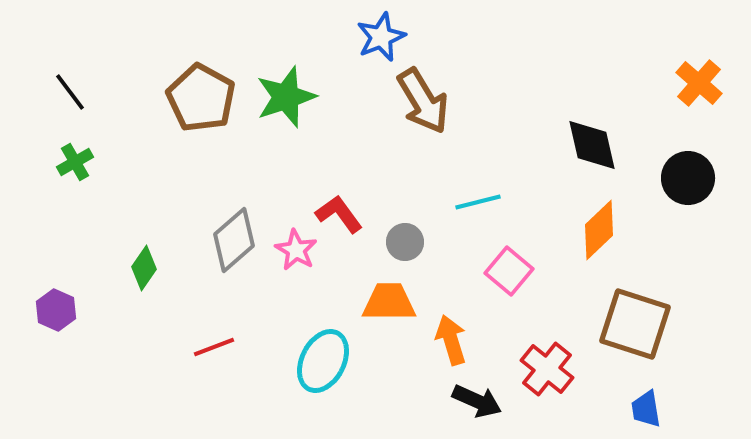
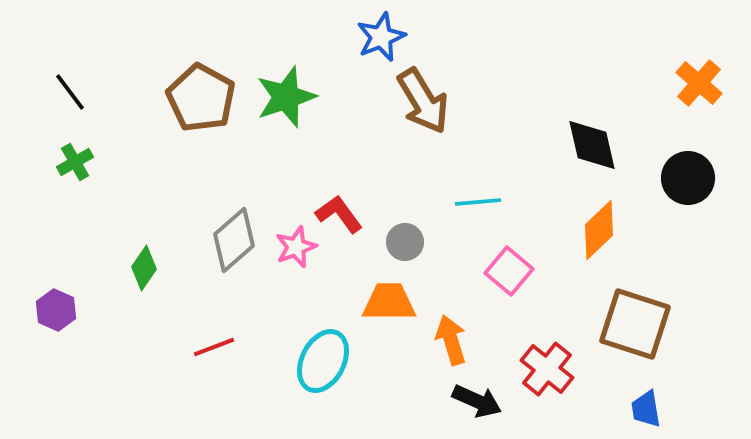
cyan line: rotated 9 degrees clockwise
pink star: moved 3 px up; rotated 21 degrees clockwise
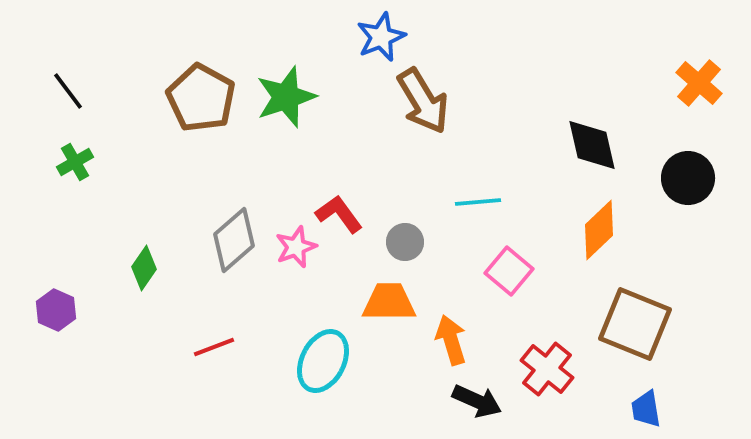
black line: moved 2 px left, 1 px up
brown square: rotated 4 degrees clockwise
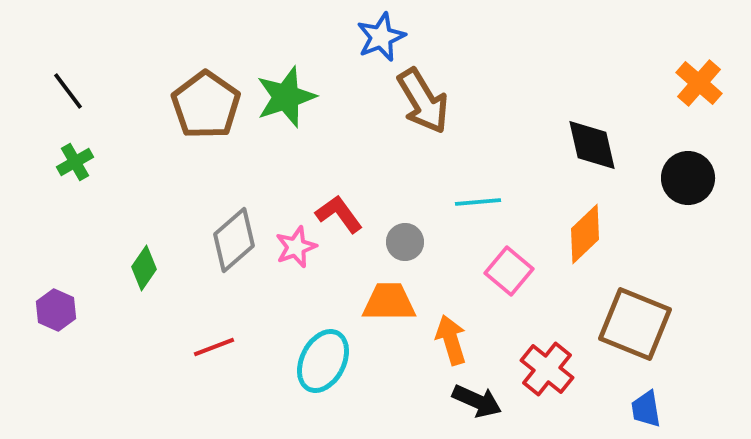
brown pentagon: moved 5 px right, 7 px down; rotated 6 degrees clockwise
orange diamond: moved 14 px left, 4 px down
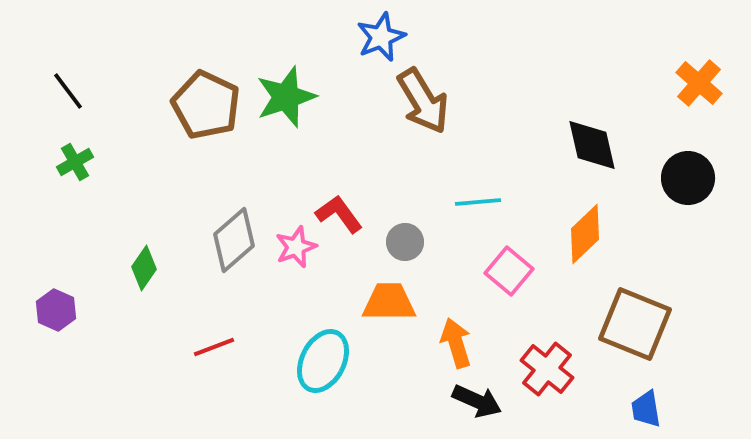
brown pentagon: rotated 10 degrees counterclockwise
orange arrow: moved 5 px right, 3 px down
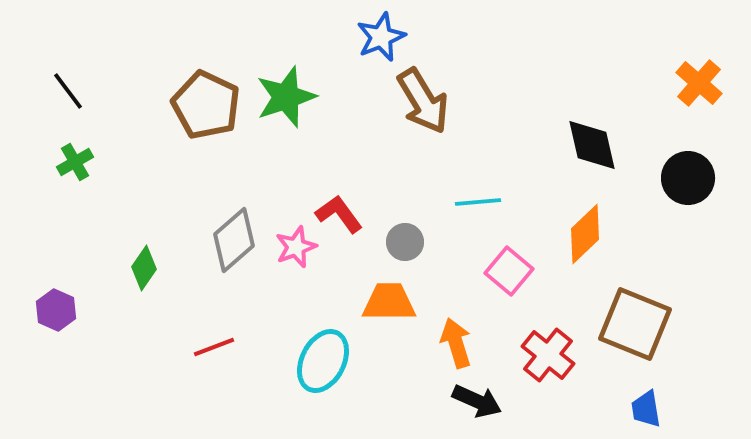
red cross: moved 1 px right, 14 px up
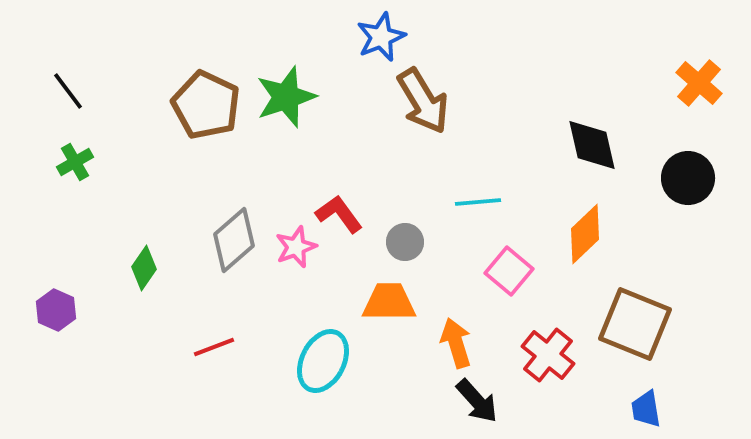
black arrow: rotated 24 degrees clockwise
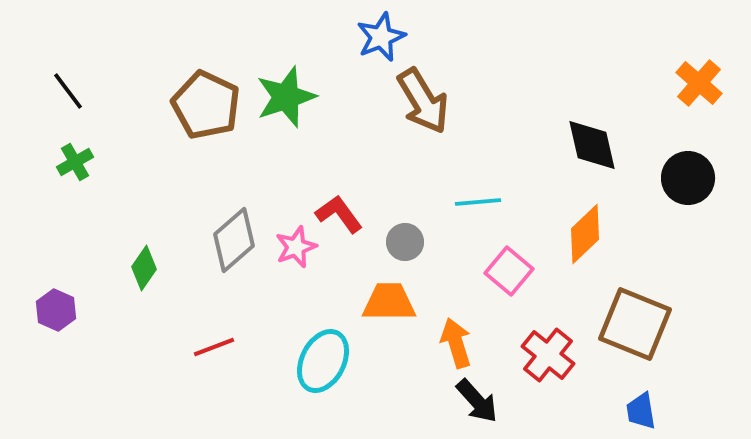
blue trapezoid: moved 5 px left, 2 px down
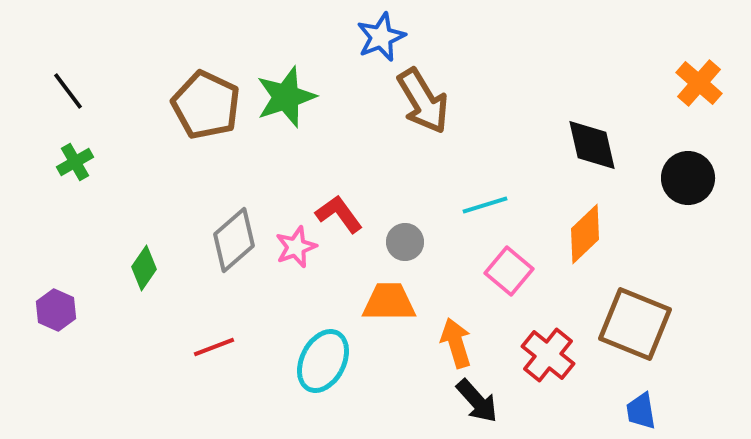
cyan line: moved 7 px right, 3 px down; rotated 12 degrees counterclockwise
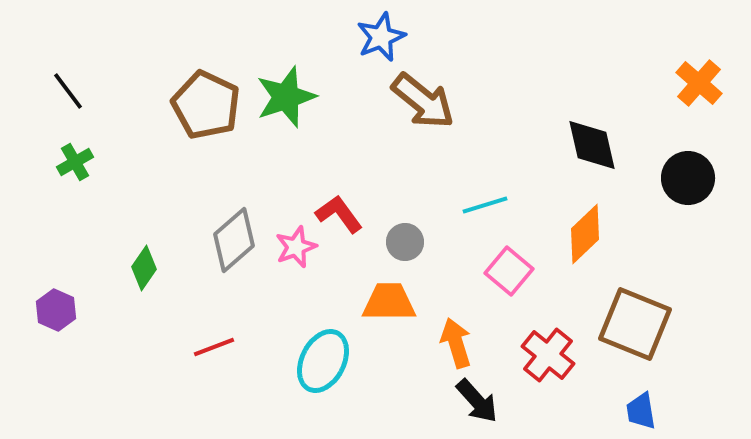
brown arrow: rotated 20 degrees counterclockwise
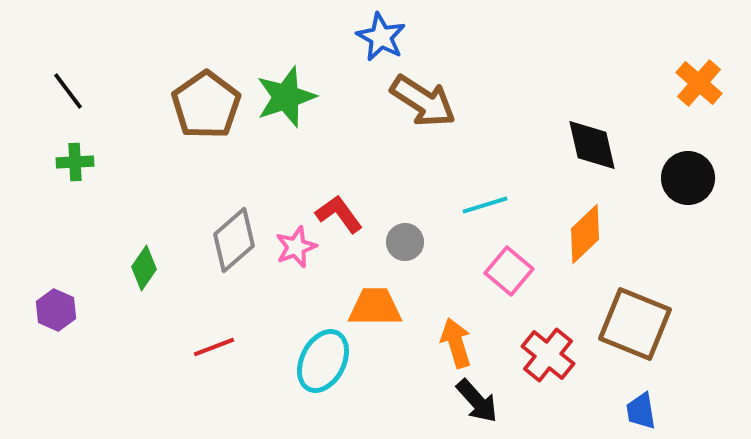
blue star: rotated 21 degrees counterclockwise
brown arrow: rotated 6 degrees counterclockwise
brown pentagon: rotated 12 degrees clockwise
green cross: rotated 27 degrees clockwise
orange trapezoid: moved 14 px left, 5 px down
